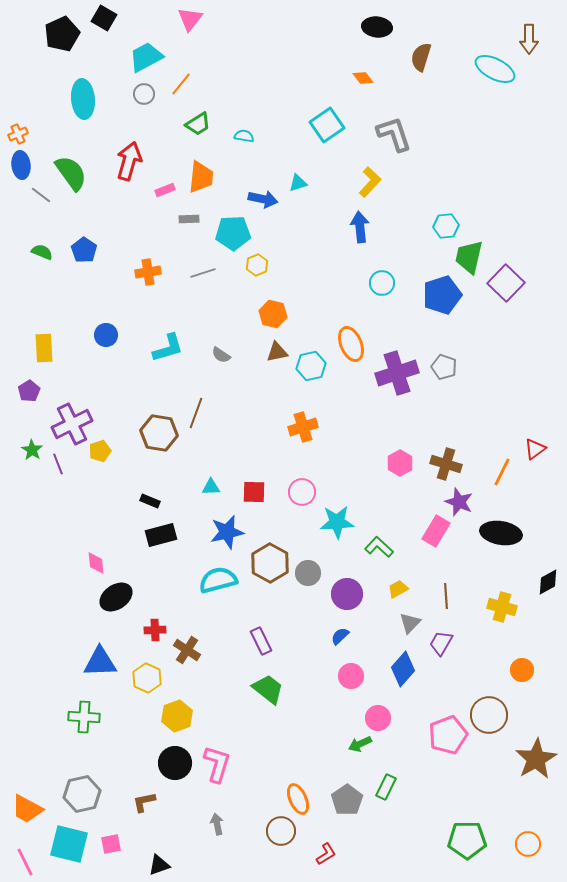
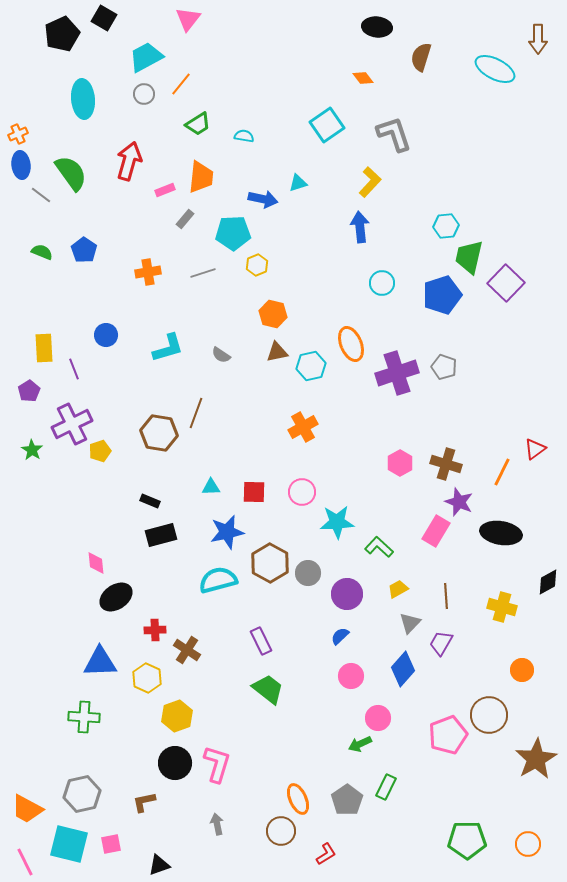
pink triangle at (190, 19): moved 2 px left
brown arrow at (529, 39): moved 9 px right
gray rectangle at (189, 219): moved 4 px left; rotated 48 degrees counterclockwise
orange cross at (303, 427): rotated 12 degrees counterclockwise
purple line at (58, 464): moved 16 px right, 95 px up
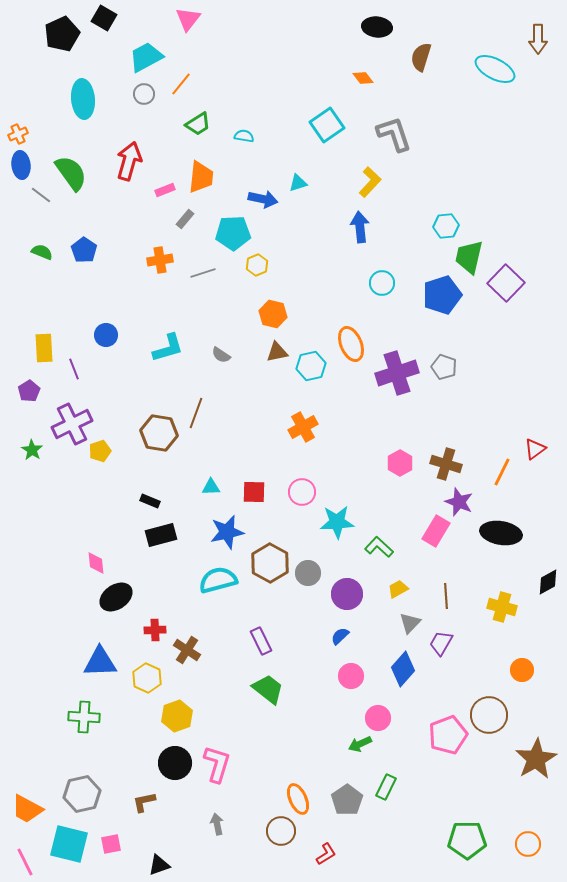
orange cross at (148, 272): moved 12 px right, 12 px up
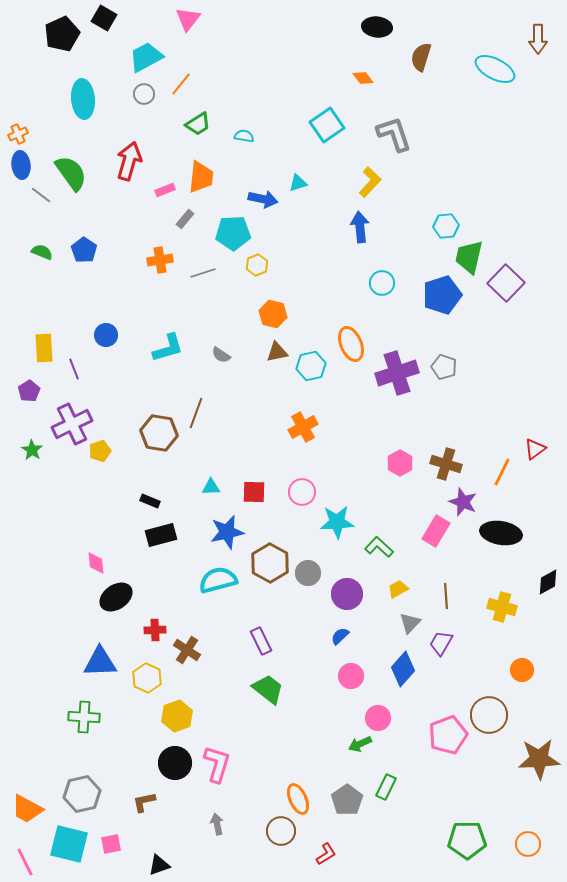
purple star at (459, 502): moved 4 px right
brown star at (536, 759): moved 3 px right; rotated 27 degrees clockwise
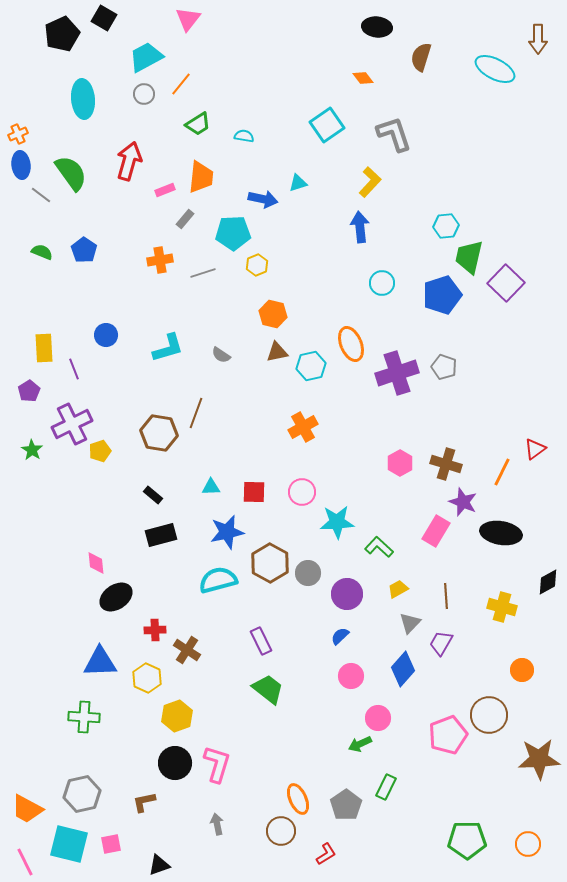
black rectangle at (150, 501): moved 3 px right, 6 px up; rotated 18 degrees clockwise
gray pentagon at (347, 800): moved 1 px left, 5 px down
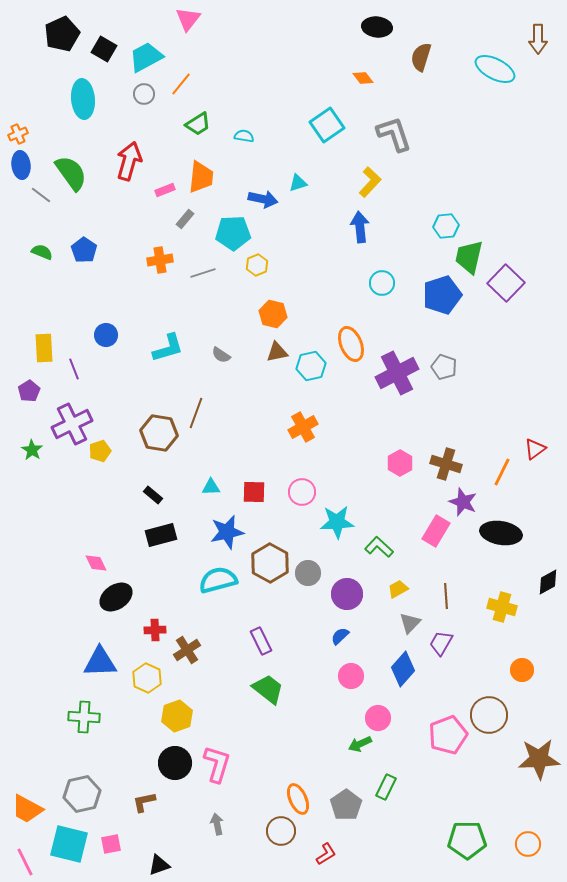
black square at (104, 18): moved 31 px down
purple cross at (397, 373): rotated 9 degrees counterclockwise
pink diamond at (96, 563): rotated 20 degrees counterclockwise
brown cross at (187, 650): rotated 24 degrees clockwise
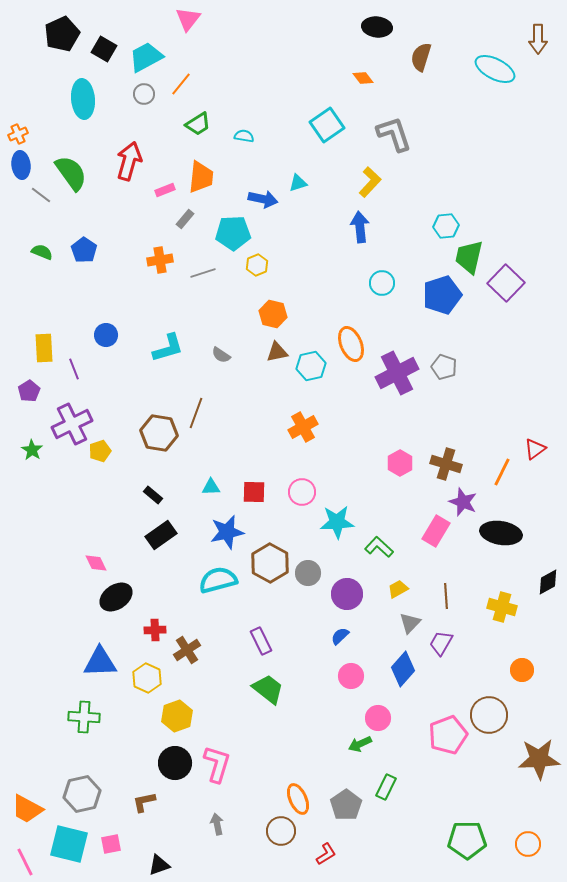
black rectangle at (161, 535): rotated 20 degrees counterclockwise
